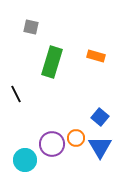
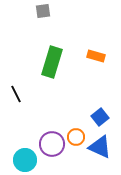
gray square: moved 12 px right, 16 px up; rotated 21 degrees counterclockwise
blue square: rotated 12 degrees clockwise
orange circle: moved 1 px up
blue triangle: rotated 35 degrees counterclockwise
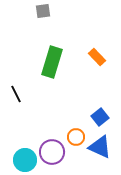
orange rectangle: moved 1 px right, 1 px down; rotated 30 degrees clockwise
purple circle: moved 8 px down
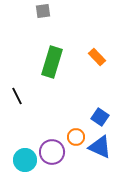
black line: moved 1 px right, 2 px down
blue square: rotated 18 degrees counterclockwise
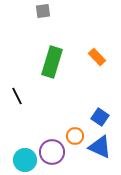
orange circle: moved 1 px left, 1 px up
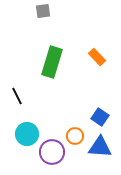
blue triangle: rotated 20 degrees counterclockwise
cyan circle: moved 2 px right, 26 px up
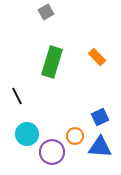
gray square: moved 3 px right, 1 px down; rotated 21 degrees counterclockwise
blue square: rotated 30 degrees clockwise
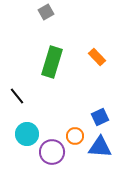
black line: rotated 12 degrees counterclockwise
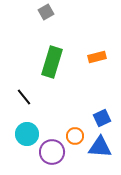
orange rectangle: rotated 60 degrees counterclockwise
black line: moved 7 px right, 1 px down
blue square: moved 2 px right, 1 px down
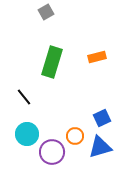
blue triangle: rotated 20 degrees counterclockwise
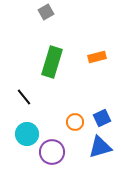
orange circle: moved 14 px up
